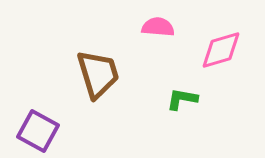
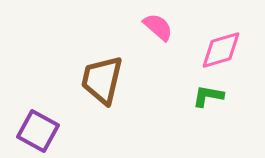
pink semicircle: rotated 36 degrees clockwise
brown trapezoid: moved 4 px right, 6 px down; rotated 150 degrees counterclockwise
green L-shape: moved 26 px right, 3 px up
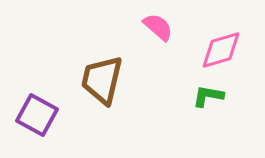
purple square: moved 1 px left, 16 px up
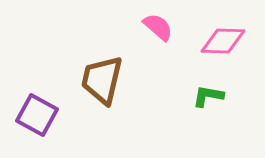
pink diamond: moved 2 px right, 9 px up; rotated 18 degrees clockwise
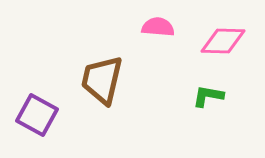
pink semicircle: rotated 36 degrees counterclockwise
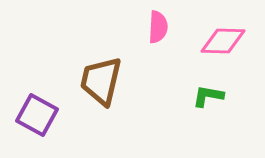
pink semicircle: rotated 88 degrees clockwise
brown trapezoid: moved 1 px left, 1 px down
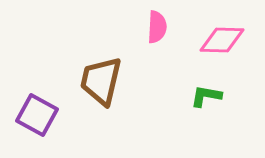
pink semicircle: moved 1 px left
pink diamond: moved 1 px left, 1 px up
green L-shape: moved 2 px left
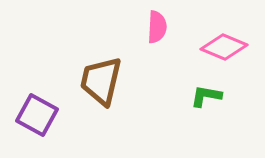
pink diamond: moved 2 px right, 7 px down; rotated 21 degrees clockwise
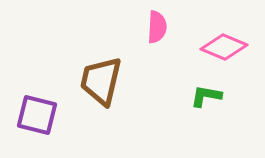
purple square: rotated 15 degrees counterclockwise
